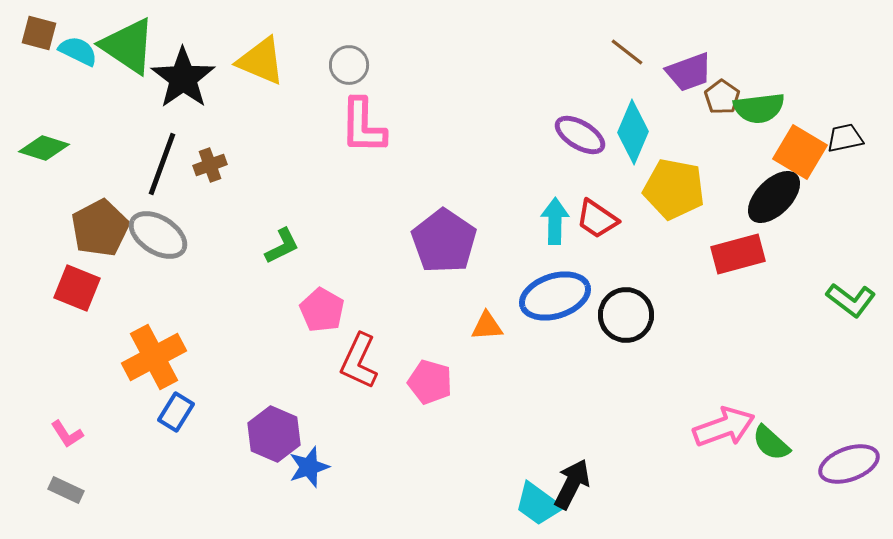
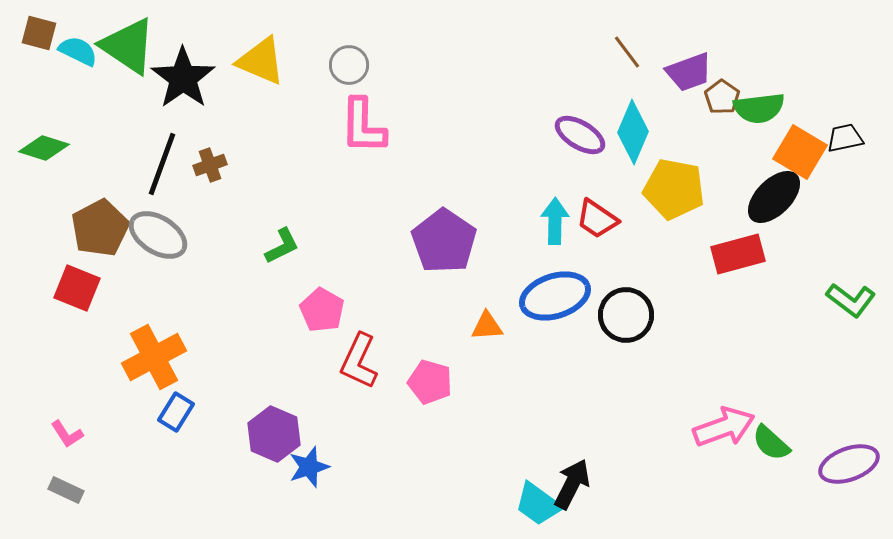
brown line at (627, 52): rotated 15 degrees clockwise
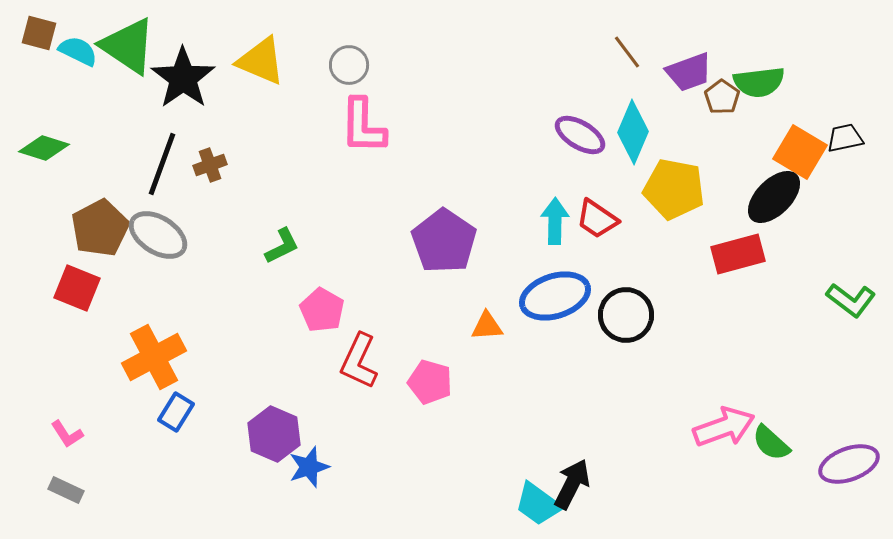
green semicircle at (759, 108): moved 26 px up
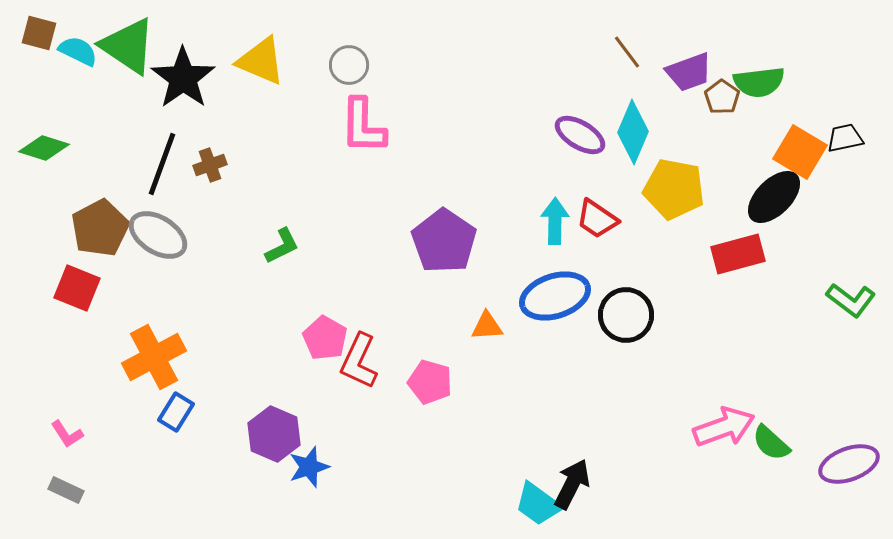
pink pentagon at (322, 310): moved 3 px right, 28 px down
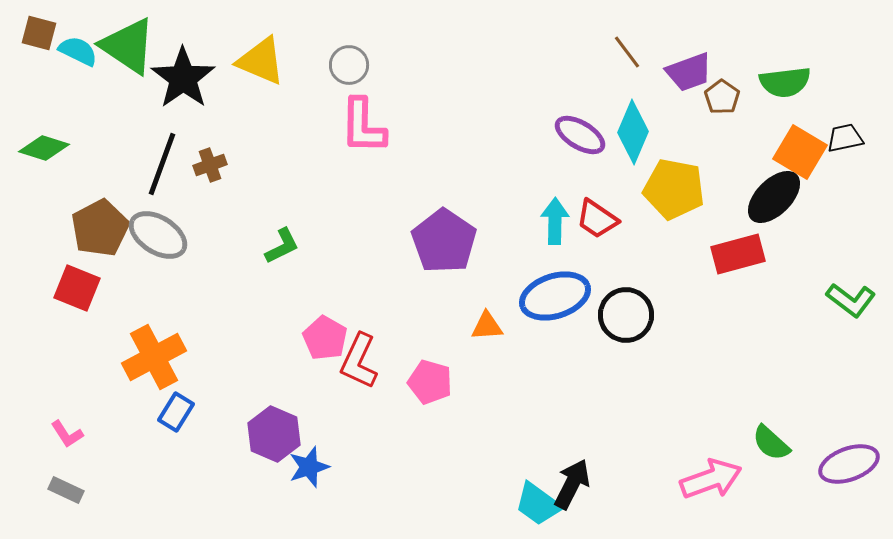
green semicircle at (759, 82): moved 26 px right
pink arrow at (724, 427): moved 13 px left, 52 px down
